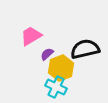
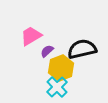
black semicircle: moved 3 px left
purple semicircle: moved 3 px up
cyan cross: moved 1 px right; rotated 20 degrees clockwise
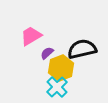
purple semicircle: moved 2 px down
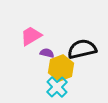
purple semicircle: rotated 56 degrees clockwise
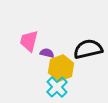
pink trapezoid: moved 2 px left, 5 px down; rotated 45 degrees counterclockwise
black semicircle: moved 6 px right
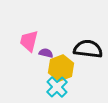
black semicircle: rotated 20 degrees clockwise
purple semicircle: moved 1 px left
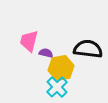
yellow hexagon: rotated 10 degrees clockwise
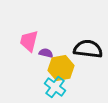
cyan cross: moved 2 px left; rotated 10 degrees counterclockwise
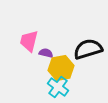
black semicircle: rotated 24 degrees counterclockwise
cyan cross: moved 3 px right
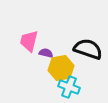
black semicircle: rotated 36 degrees clockwise
cyan cross: moved 11 px right; rotated 15 degrees counterclockwise
